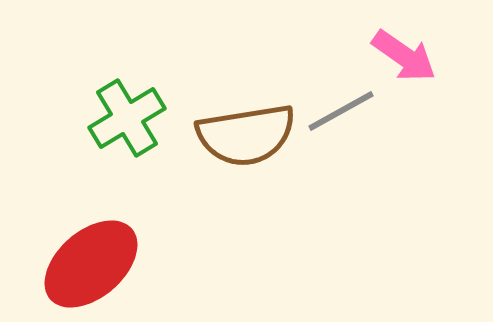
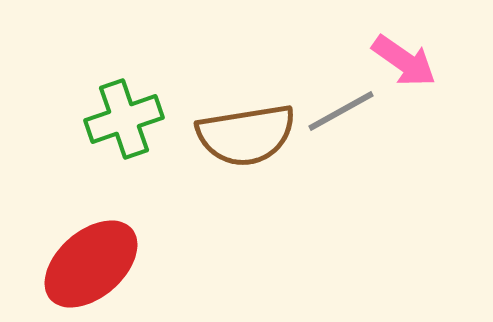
pink arrow: moved 5 px down
green cross: moved 3 px left, 1 px down; rotated 12 degrees clockwise
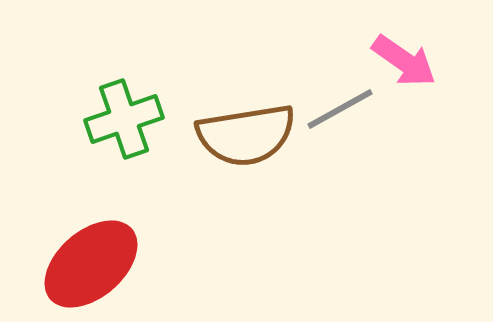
gray line: moved 1 px left, 2 px up
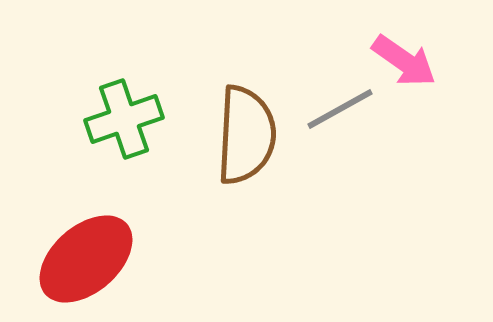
brown semicircle: rotated 78 degrees counterclockwise
red ellipse: moved 5 px left, 5 px up
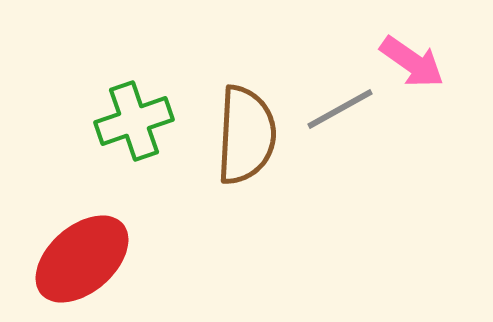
pink arrow: moved 8 px right, 1 px down
green cross: moved 10 px right, 2 px down
red ellipse: moved 4 px left
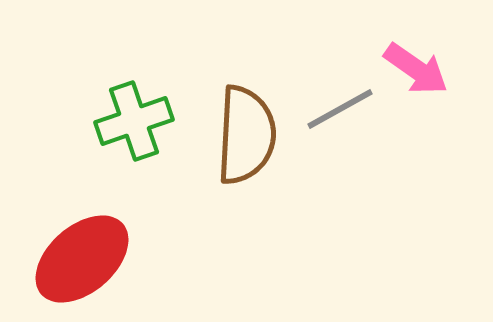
pink arrow: moved 4 px right, 7 px down
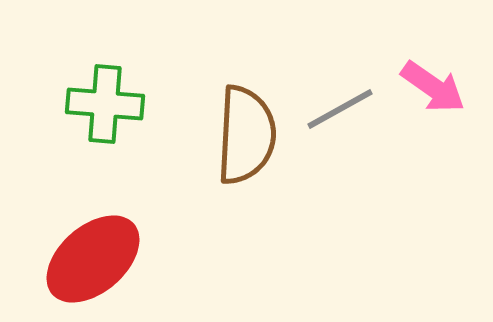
pink arrow: moved 17 px right, 18 px down
green cross: moved 29 px left, 17 px up; rotated 24 degrees clockwise
red ellipse: moved 11 px right
